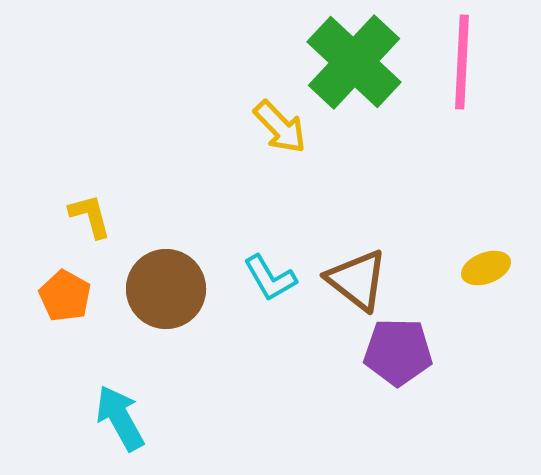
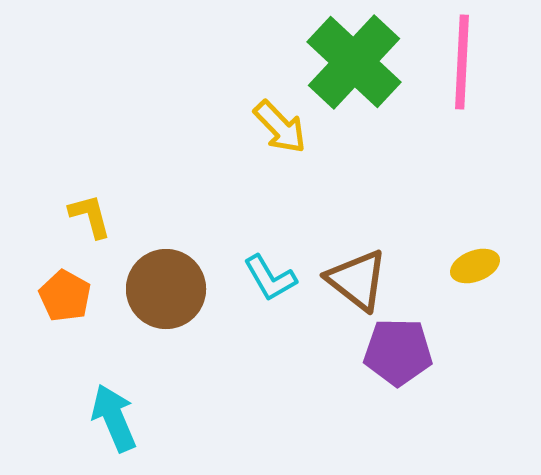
yellow ellipse: moved 11 px left, 2 px up
cyan arrow: moved 6 px left; rotated 6 degrees clockwise
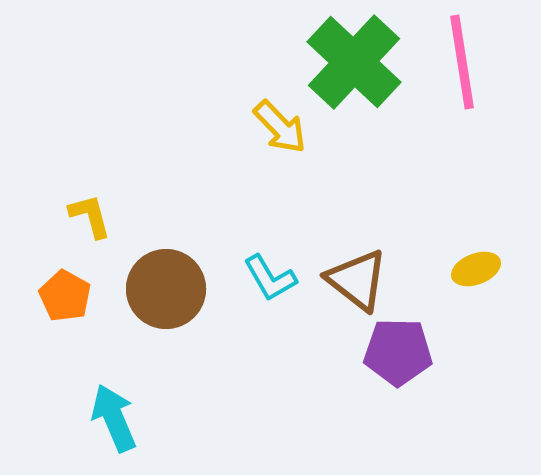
pink line: rotated 12 degrees counterclockwise
yellow ellipse: moved 1 px right, 3 px down
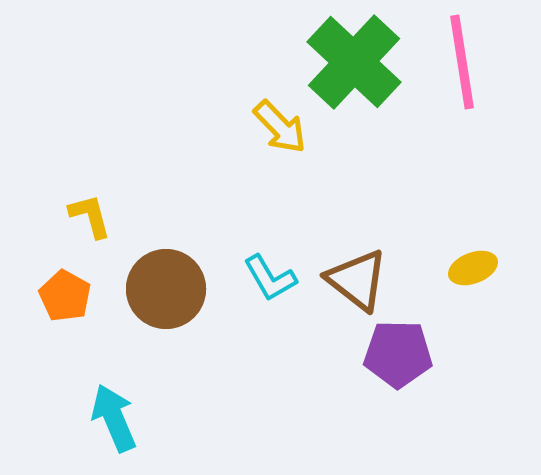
yellow ellipse: moved 3 px left, 1 px up
purple pentagon: moved 2 px down
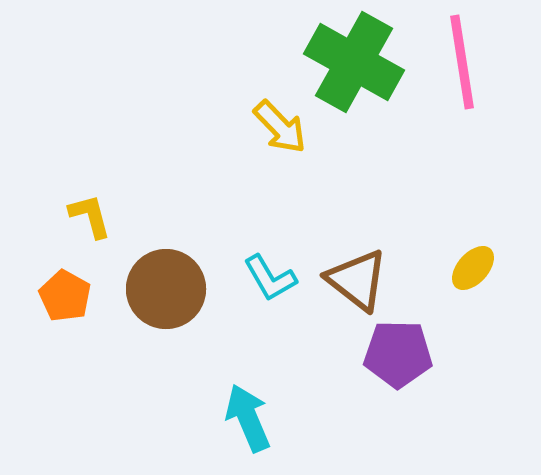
green cross: rotated 14 degrees counterclockwise
yellow ellipse: rotated 27 degrees counterclockwise
cyan arrow: moved 134 px right
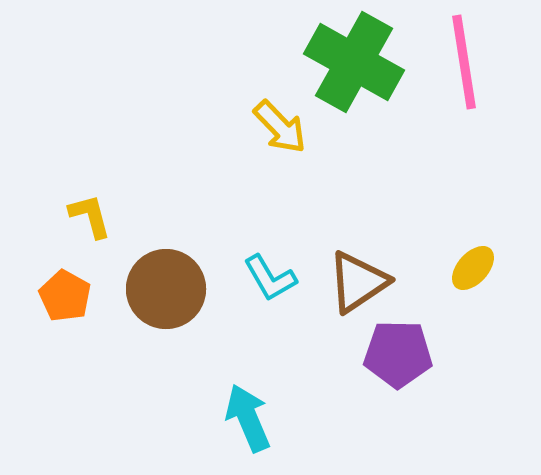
pink line: moved 2 px right
brown triangle: moved 1 px right, 2 px down; rotated 48 degrees clockwise
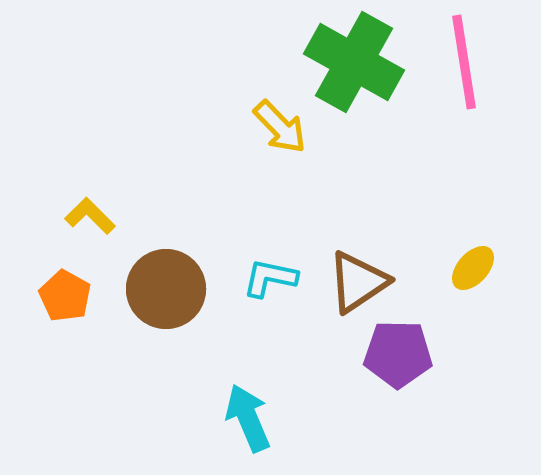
yellow L-shape: rotated 30 degrees counterclockwise
cyan L-shape: rotated 132 degrees clockwise
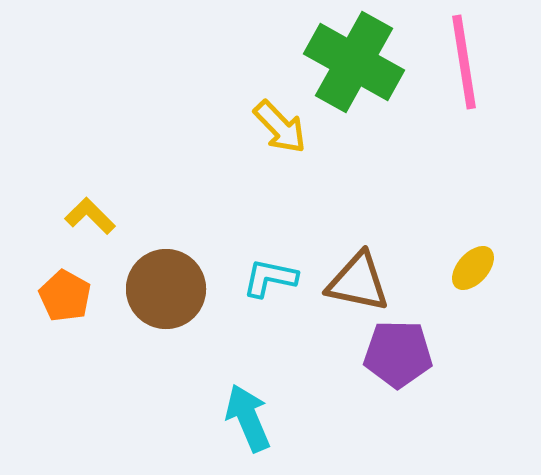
brown triangle: rotated 46 degrees clockwise
